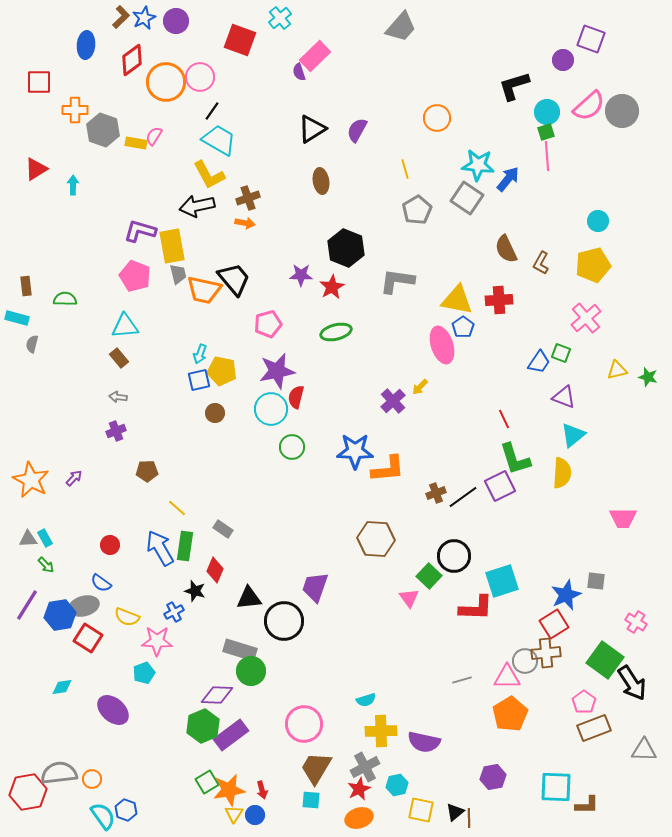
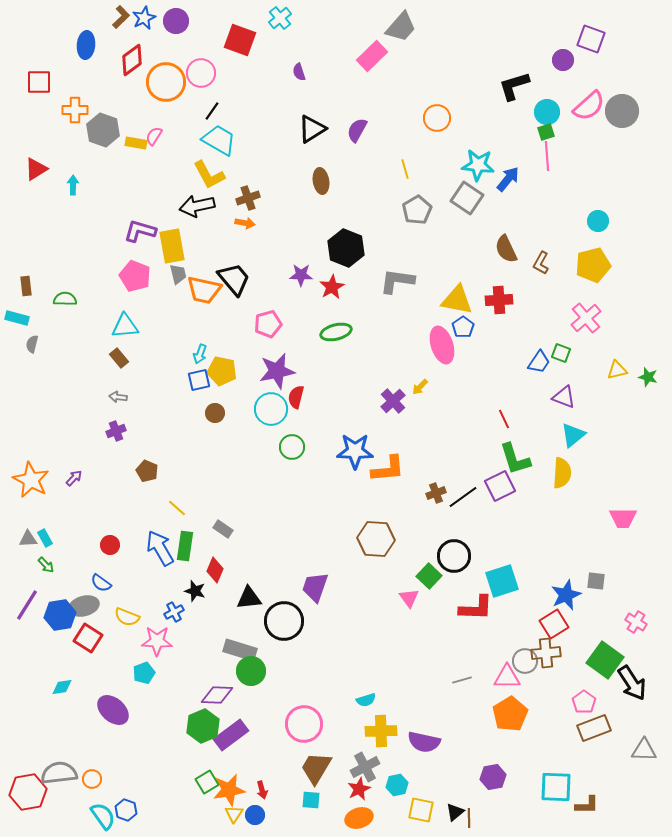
pink rectangle at (315, 56): moved 57 px right
pink circle at (200, 77): moved 1 px right, 4 px up
brown pentagon at (147, 471): rotated 25 degrees clockwise
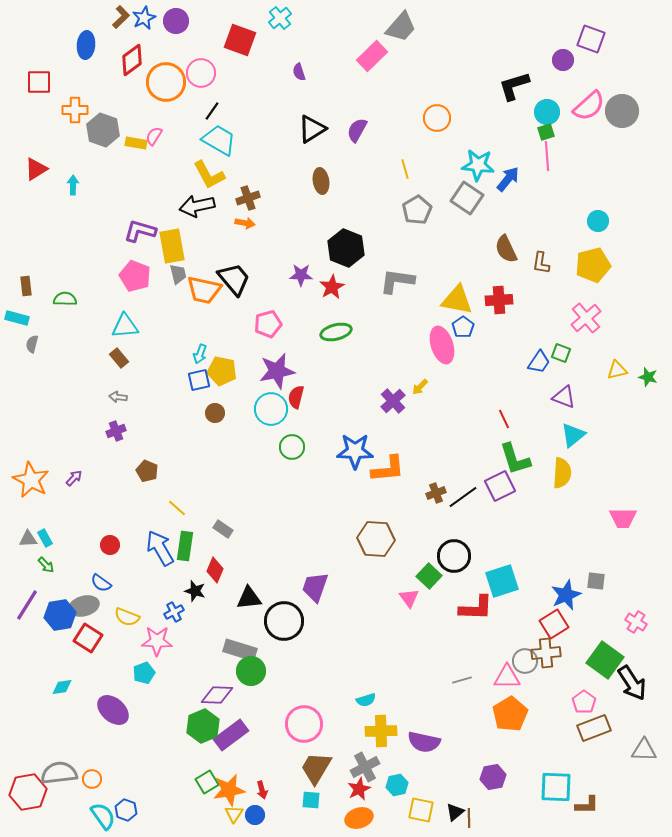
brown L-shape at (541, 263): rotated 20 degrees counterclockwise
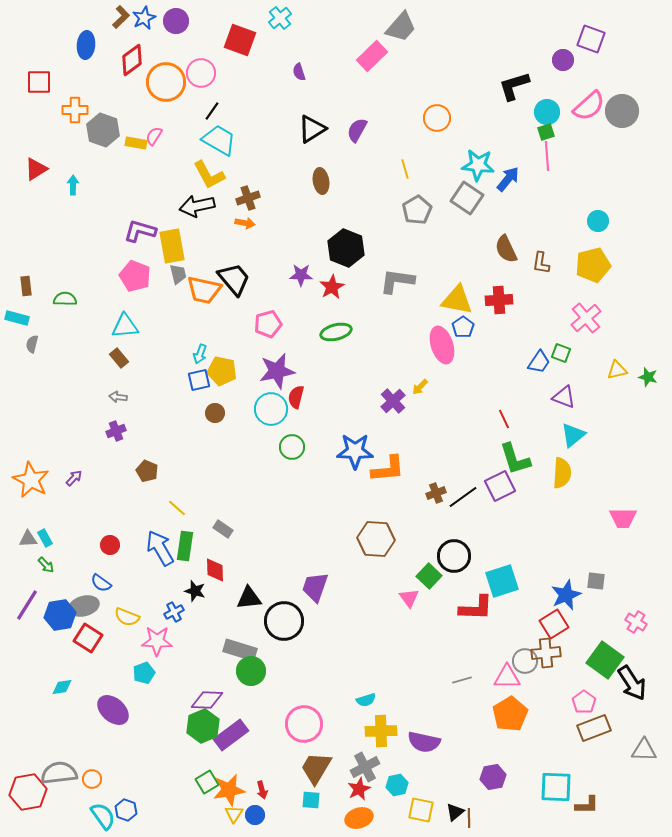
red diamond at (215, 570): rotated 25 degrees counterclockwise
purple diamond at (217, 695): moved 10 px left, 5 px down
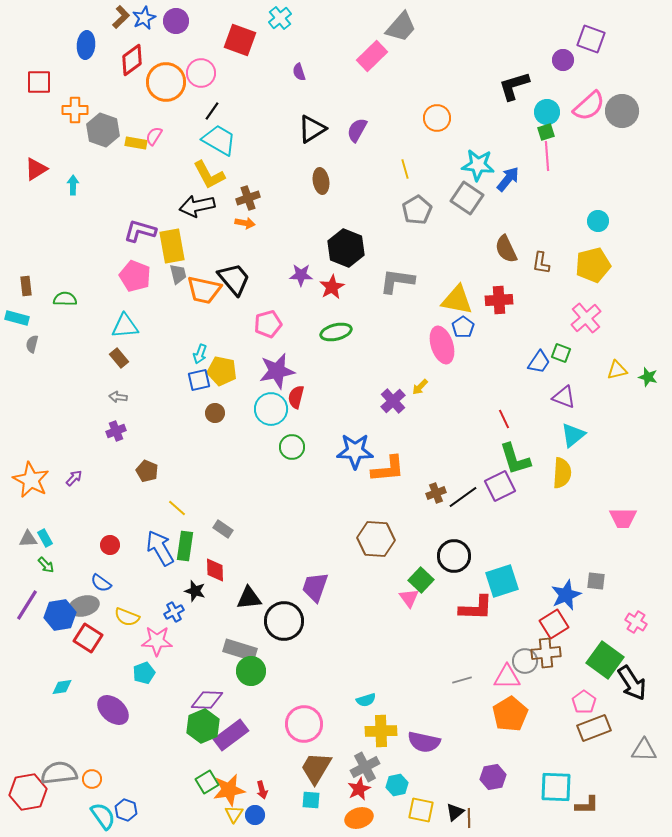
green square at (429, 576): moved 8 px left, 4 px down
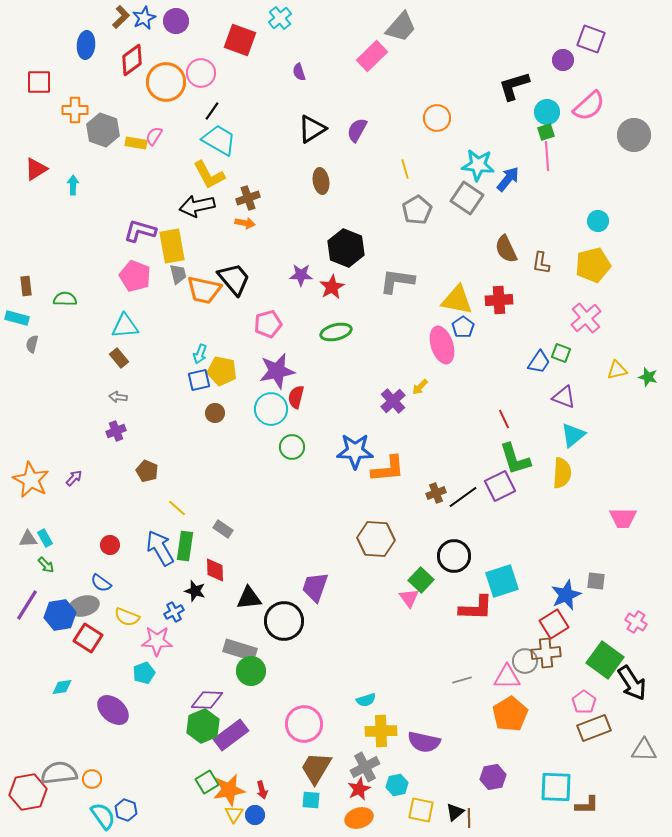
gray circle at (622, 111): moved 12 px right, 24 px down
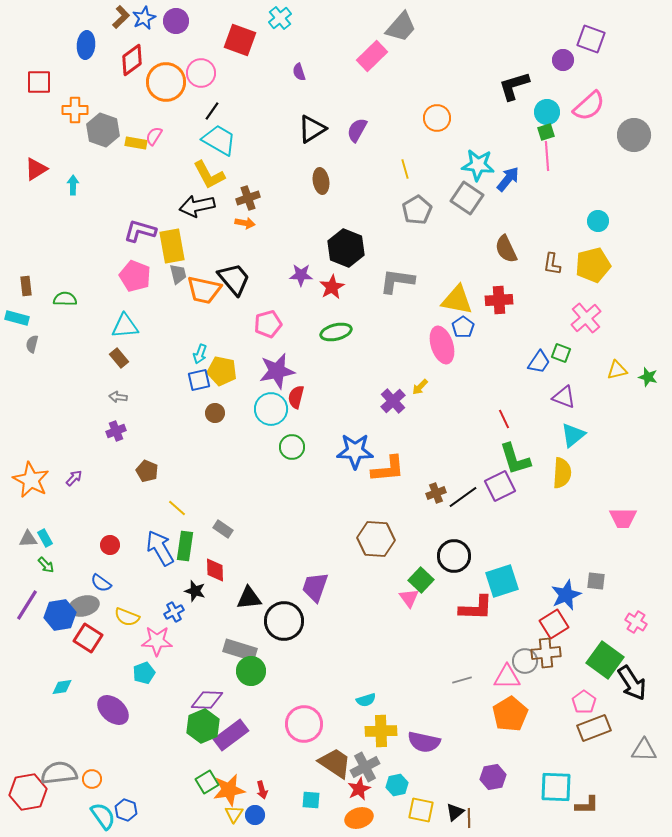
brown L-shape at (541, 263): moved 11 px right, 1 px down
brown trapezoid at (316, 768): moved 19 px right, 5 px up; rotated 93 degrees clockwise
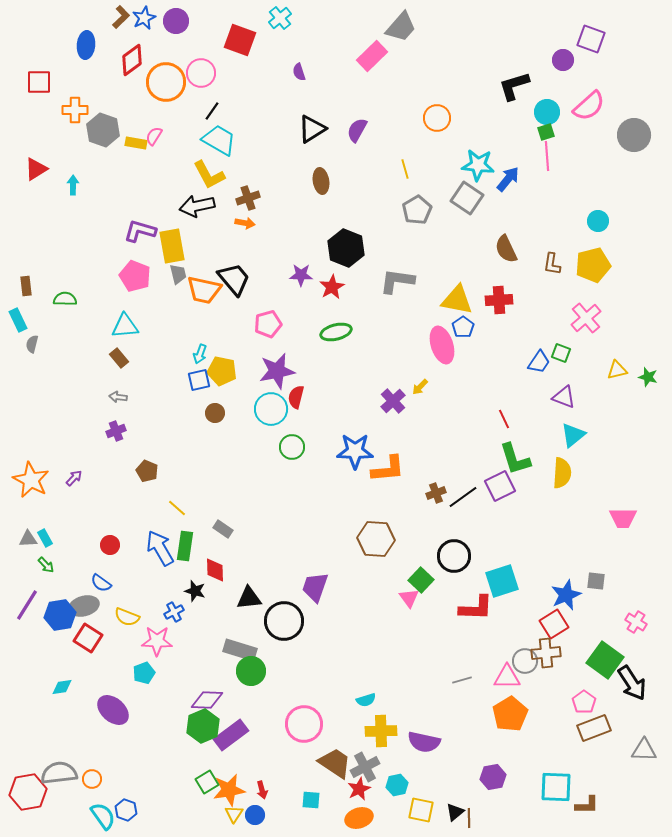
cyan rectangle at (17, 318): moved 1 px right, 2 px down; rotated 50 degrees clockwise
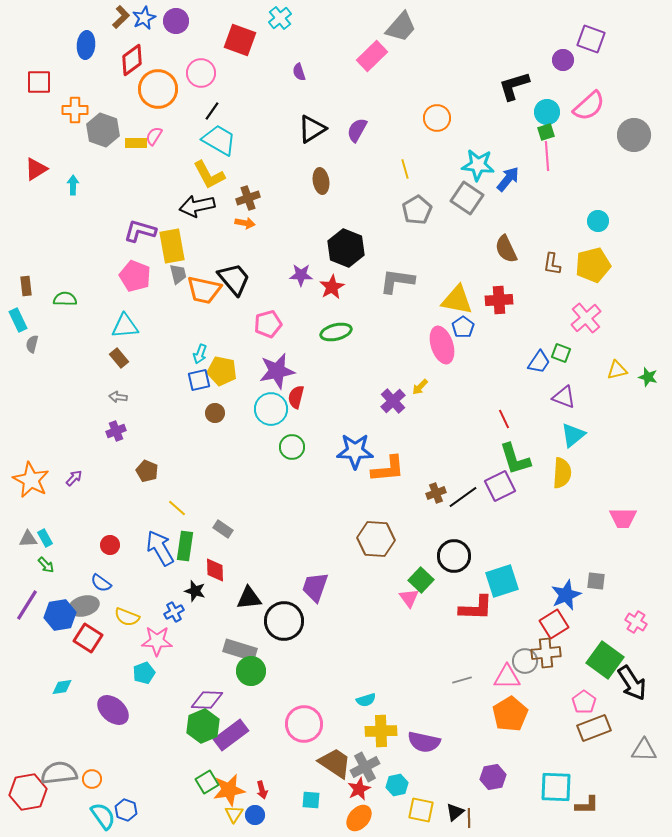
orange circle at (166, 82): moved 8 px left, 7 px down
yellow rectangle at (136, 143): rotated 10 degrees counterclockwise
orange ellipse at (359, 818): rotated 32 degrees counterclockwise
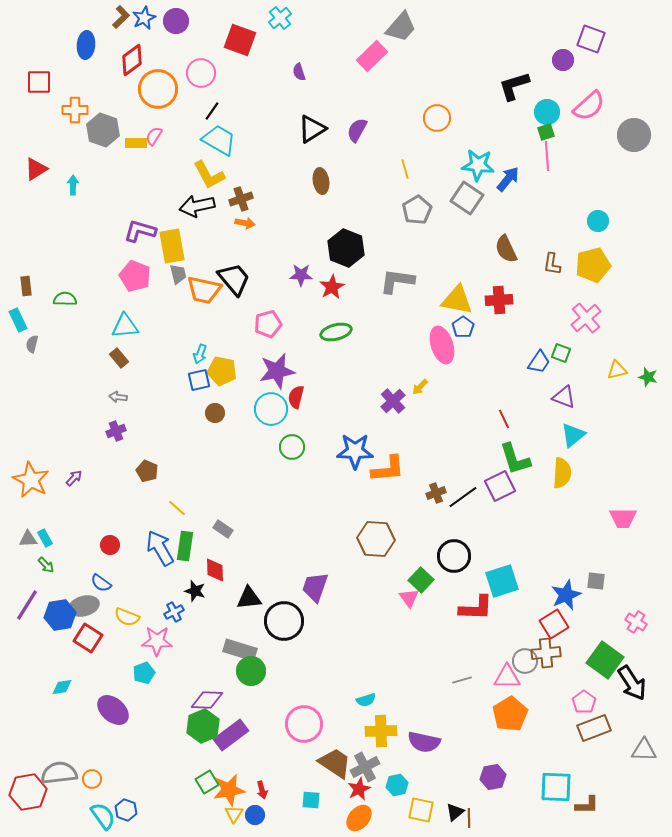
brown cross at (248, 198): moved 7 px left, 1 px down
